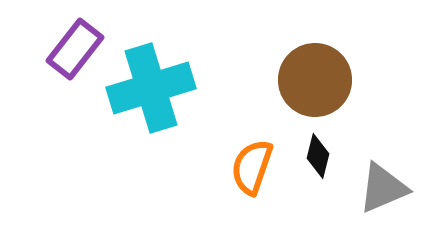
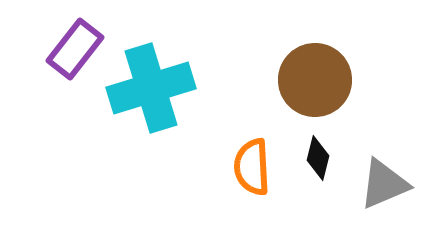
black diamond: moved 2 px down
orange semicircle: rotated 22 degrees counterclockwise
gray triangle: moved 1 px right, 4 px up
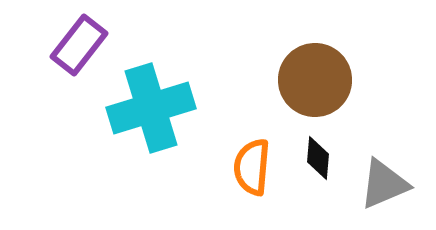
purple rectangle: moved 4 px right, 4 px up
cyan cross: moved 20 px down
black diamond: rotated 9 degrees counterclockwise
orange semicircle: rotated 8 degrees clockwise
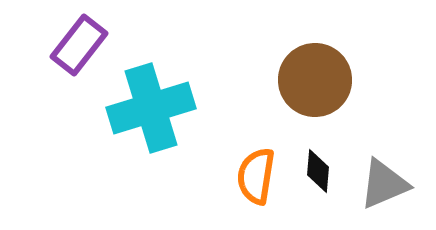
black diamond: moved 13 px down
orange semicircle: moved 4 px right, 9 px down; rotated 4 degrees clockwise
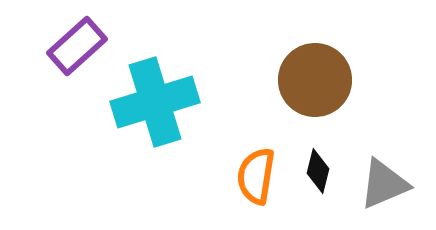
purple rectangle: moved 2 px left, 1 px down; rotated 10 degrees clockwise
cyan cross: moved 4 px right, 6 px up
black diamond: rotated 9 degrees clockwise
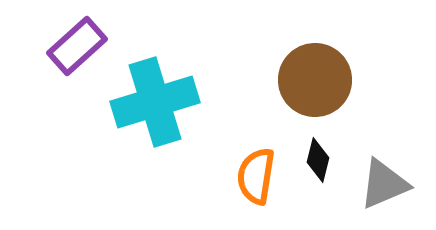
black diamond: moved 11 px up
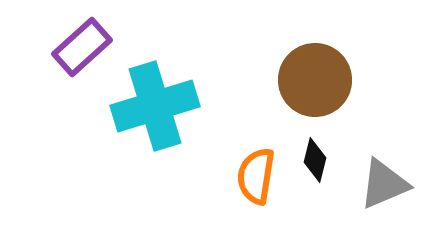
purple rectangle: moved 5 px right, 1 px down
cyan cross: moved 4 px down
black diamond: moved 3 px left
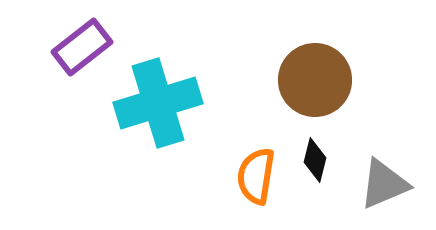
purple rectangle: rotated 4 degrees clockwise
cyan cross: moved 3 px right, 3 px up
